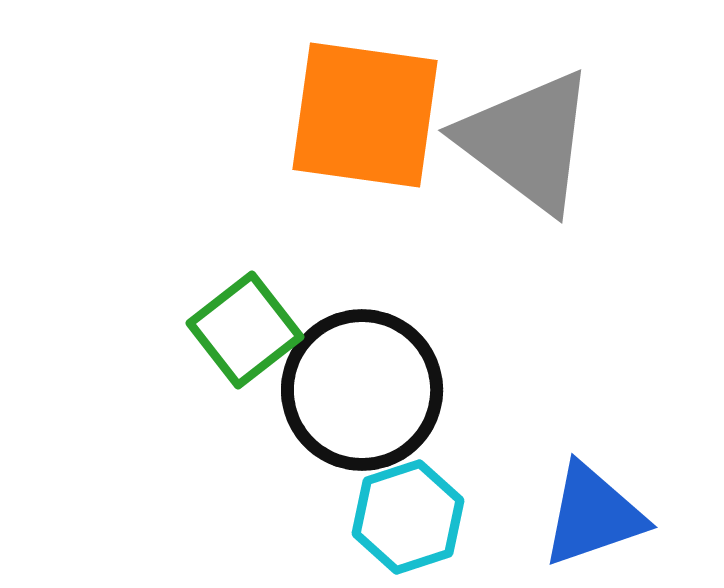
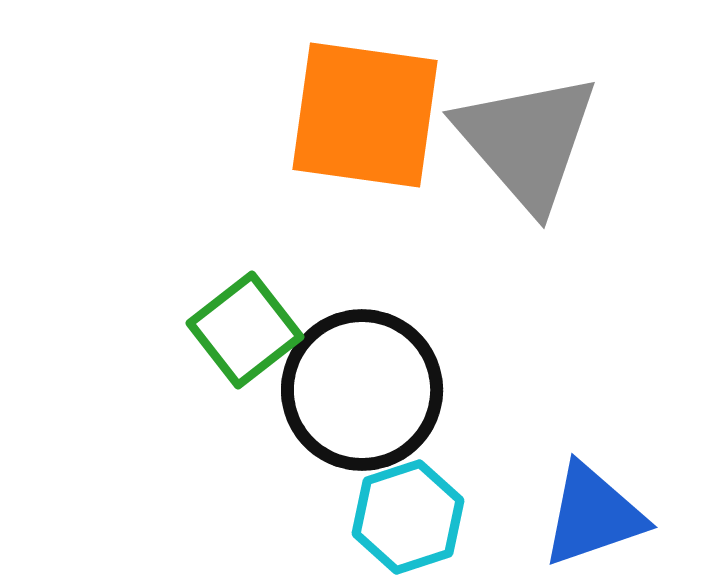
gray triangle: rotated 12 degrees clockwise
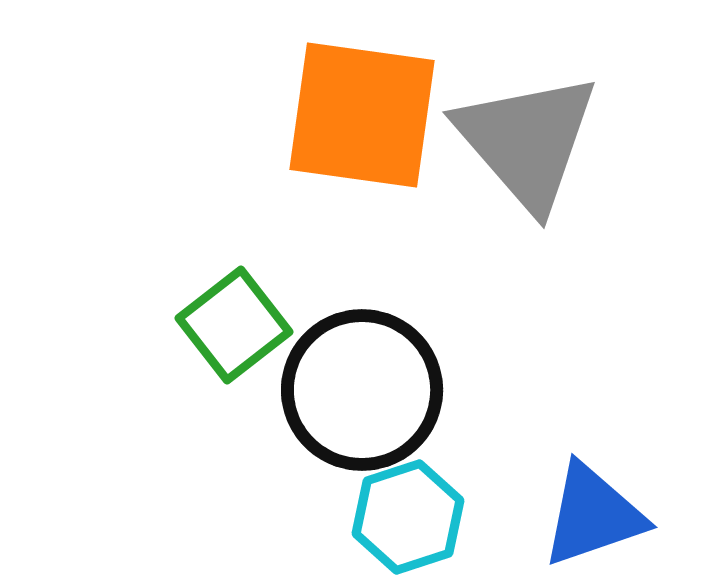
orange square: moved 3 px left
green square: moved 11 px left, 5 px up
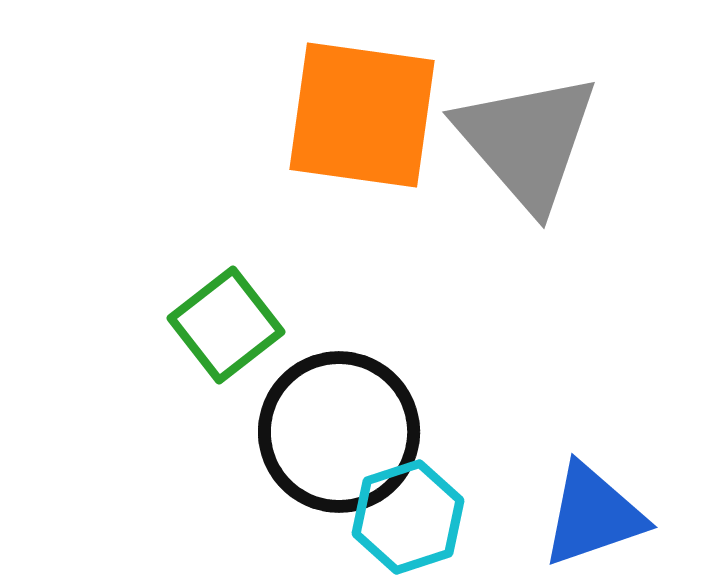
green square: moved 8 px left
black circle: moved 23 px left, 42 px down
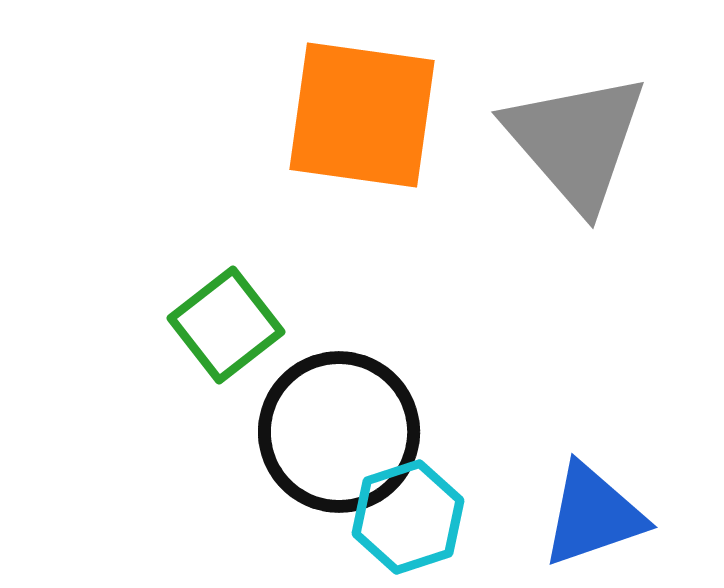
gray triangle: moved 49 px right
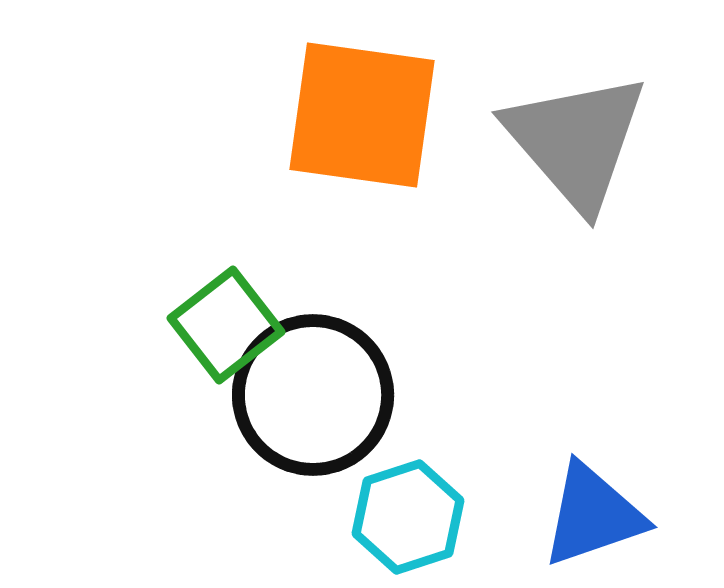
black circle: moved 26 px left, 37 px up
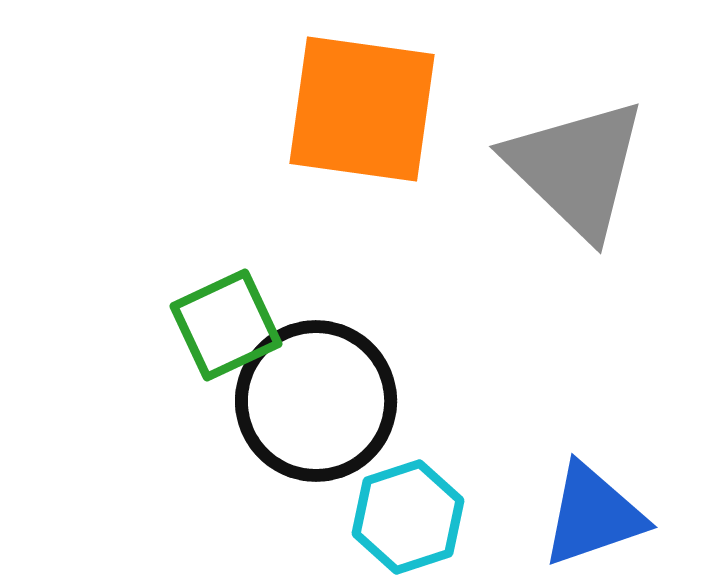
orange square: moved 6 px up
gray triangle: moved 27 px down; rotated 5 degrees counterclockwise
green square: rotated 13 degrees clockwise
black circle: moved 3 px right, 6 px down
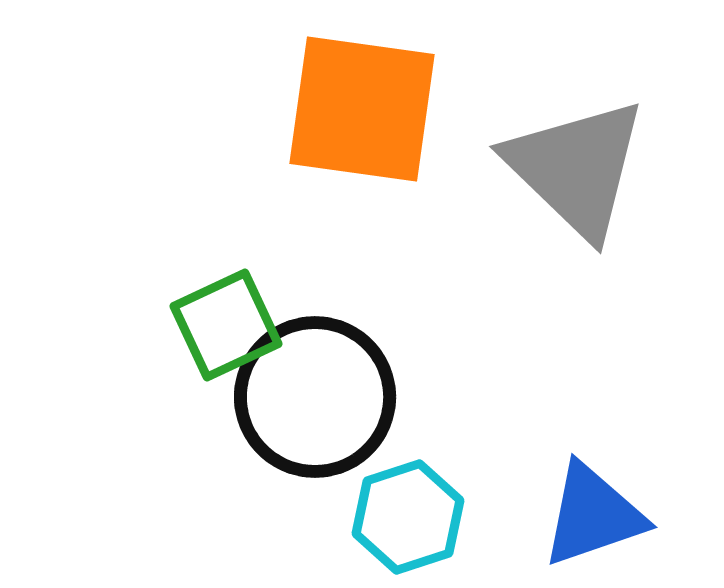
black circle: moved 1 px left, 4 px up
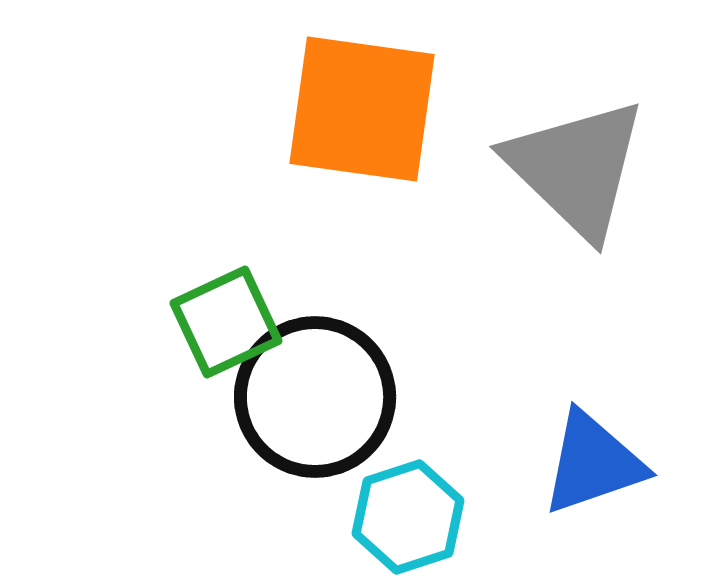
green square: moved 3 px up
blue triangle: moved 52 px up
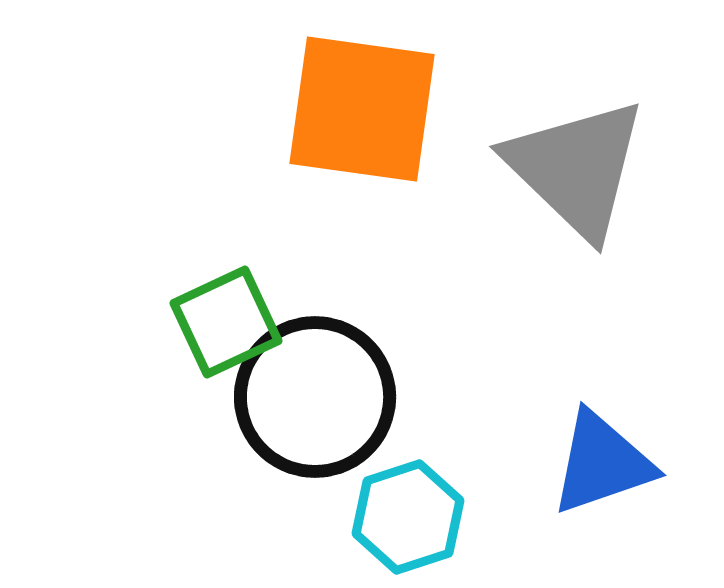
blue triangle: moved 9 px right
